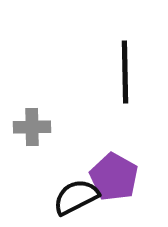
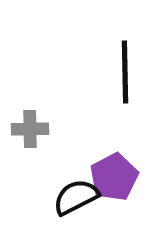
gray cross: moved 2 px left, 2 px down
purple pentagon: rotated 15 degrees clockwise
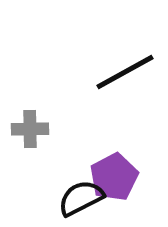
black line: rotated 62 degrees clockwise
black semicircle: moved 5 px right, 1 px down
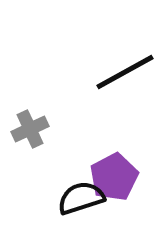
gray cross: rotated 24 degrees counterclockwise
black semicircle: rotated 9 degrees clockwise
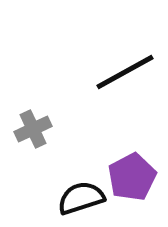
gray cross: moved 3 px right
purple pentagon: moved 18 px right
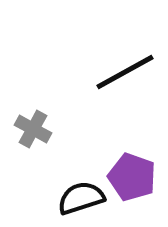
gray cross: rotated 36 degrees counterclockwise
purple pentagon: rotated 24 degrees counterclockwise
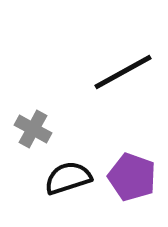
black line: moved 2 px left
black semicircle: moved 13 px left, 20 px up
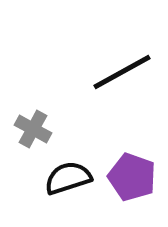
black line: moved 1 px left
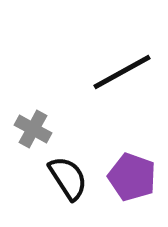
black semicircle: rotated 75 degrees clockwise
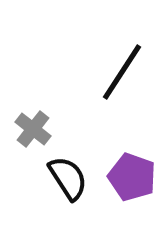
black line: rotated 28 degrees counterclockwise
gray cross: rotated 9 degrees clockwise
